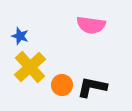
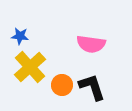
pink semicircle: moved 19 px down
blue star: rotated 12 degrees counterclockwise
black L-shape: rotated 60 degrees clockwise
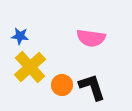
pink semicircle: moved 6 px up
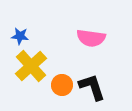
yellow cross: moved 1 px right, 1 px up
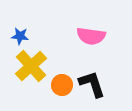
pink semicircle: moved 2 px up
black L-shape: moved 3 px up
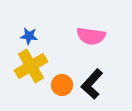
blue star: moved 9 px right
yellow cross: rotated 12 degrees clockwise
black L-shape: rotated 120 degrees counterclockwise
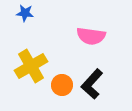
blue star: moved 4 px left, 23 px up
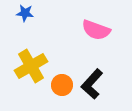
pink semicircle: moved 5 px right, 6 px up; rotated 12 degrees clockwise
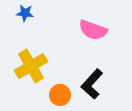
pink semicircle: moved 3 px left
orange circle: moved 2 px left, 10 px down
